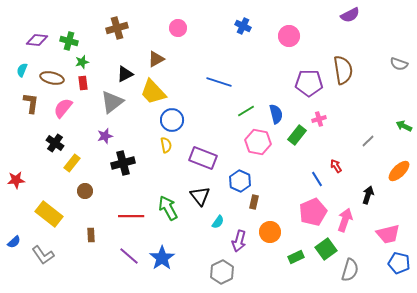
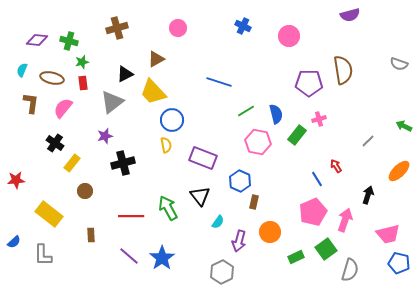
purple semicircle at (350, 15): rotated 12 degrees clockwise
gray L-shape at (43, 255): rotated 35 degrees clockwise
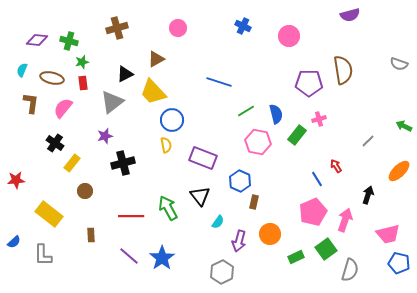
orange circle at (270, 232): moved 2 px down
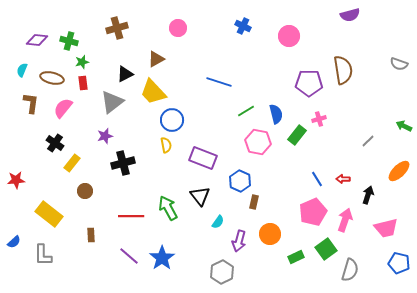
red arrow at (336, 166): moved 7 px right, 13 px down; rotated 56 degrees counterclockwise
pink trapezoid at (388, 234): moved 2 px left, 6 px up
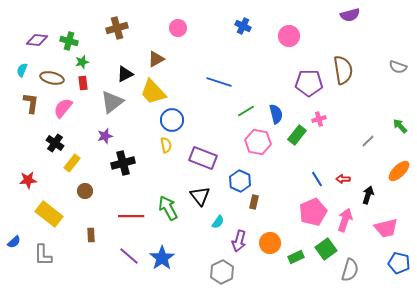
gray semicircle at (399, 64): moved 1 px left, 3 px down
green arrow at (404, 126): moved 4 px left; rotated 21 degrees clockwise
red star at (16, 180): moved 12 px right
orange circle at (270, 234): moved 9 px down
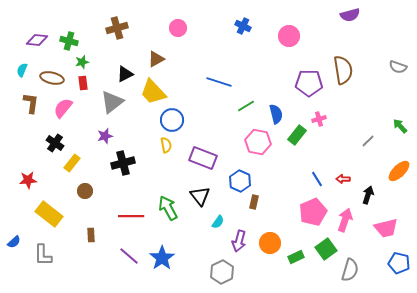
green line at (246, 111): moved 5 px up
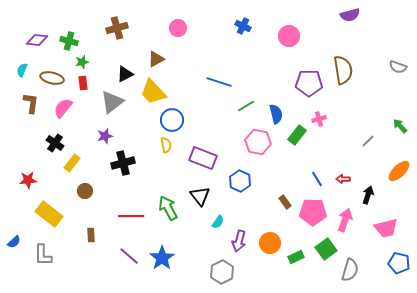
brown rectangle at (254, 202): moved 31 px right; rotated 48 degrees counterclockwise
pink pentagon at (313, 212): rotated 24 degrees clockwise
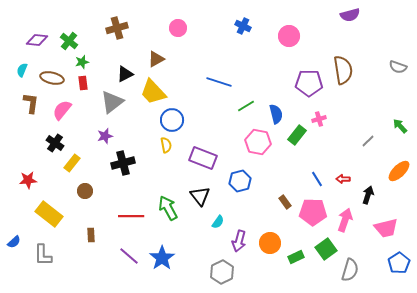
green cross at (69, 41): rotated 24 degrees clockwise
pink semicircle at (63, 108): moved 1 px left, 2 px down
blue hexagon at (240, 181): rotated 20 degrees clockwise
blue pentagon at (399, 263): rotated 25 degrees clockwise
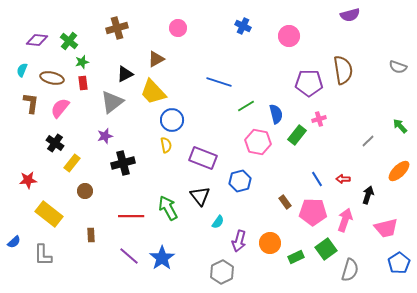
pink semicircle at (62, 110): moved 2 px left, 2 px up
